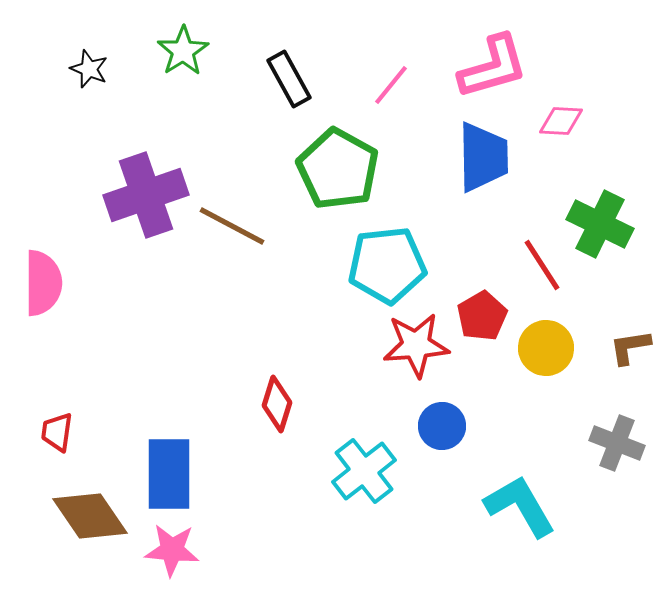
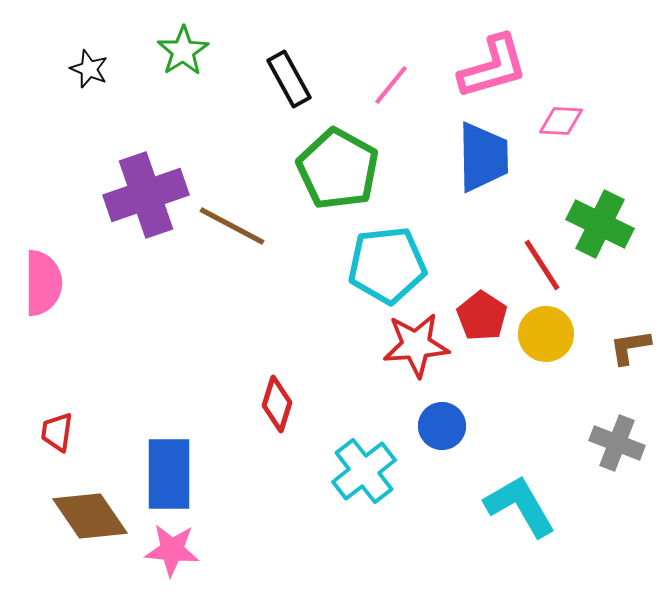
red pentagon: rotated 9 degrees counterclockwise
yellow circle: moved 14 px up
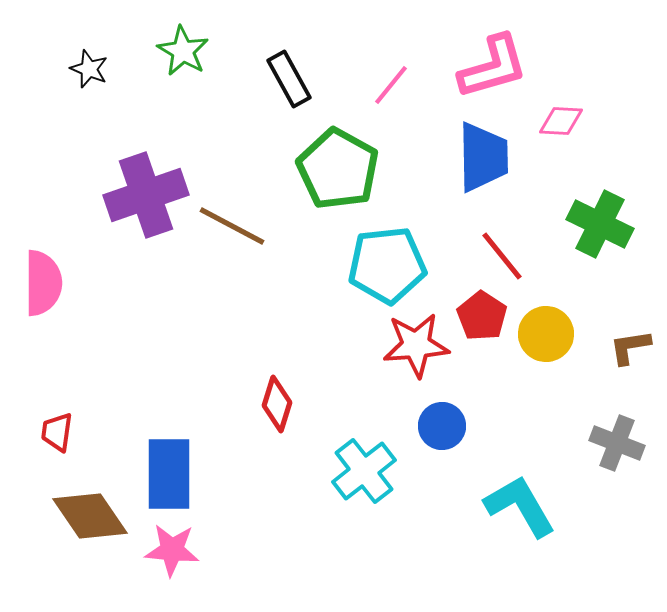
green star: rotated 9 degrees counterclockwise
red line: moved 40 px left, 9 px up; rotated 6 degrees counterclockwise
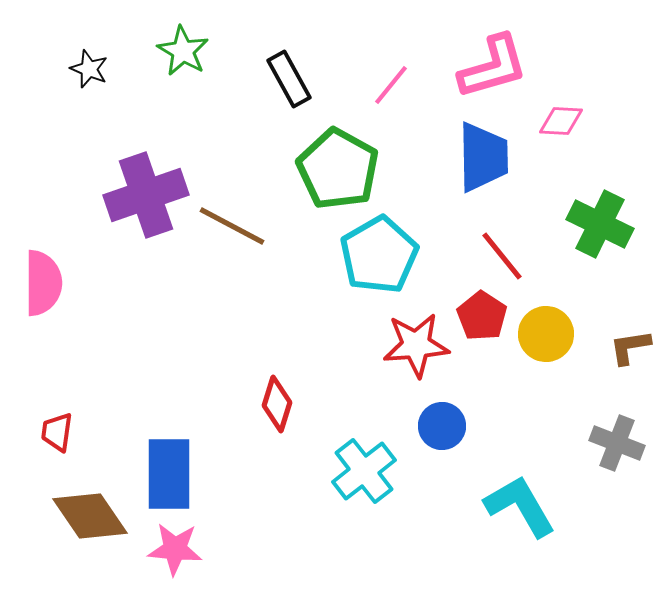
cyan pentagon: moved 8 px left, 10 px up; rotated 24 degrees counterclockwise
pink star: moved 3 px right, 1 px up
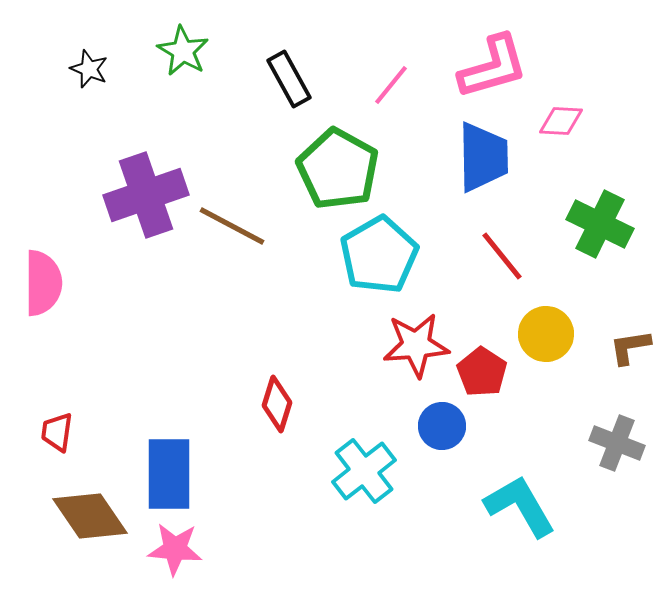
red pentagon: moved 56 px down
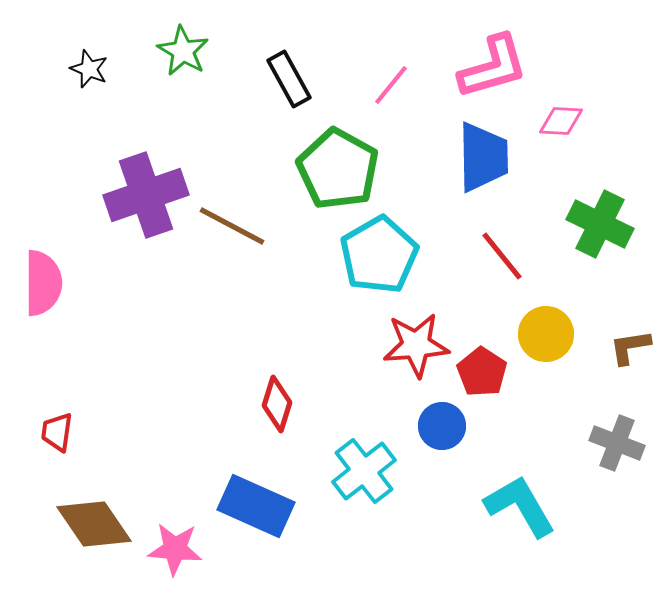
blue rectangle: moved 87 px right, 32 px down; rotated 66 degrees counterclockwise
brown diamond: moved 4 px right, 8 px down
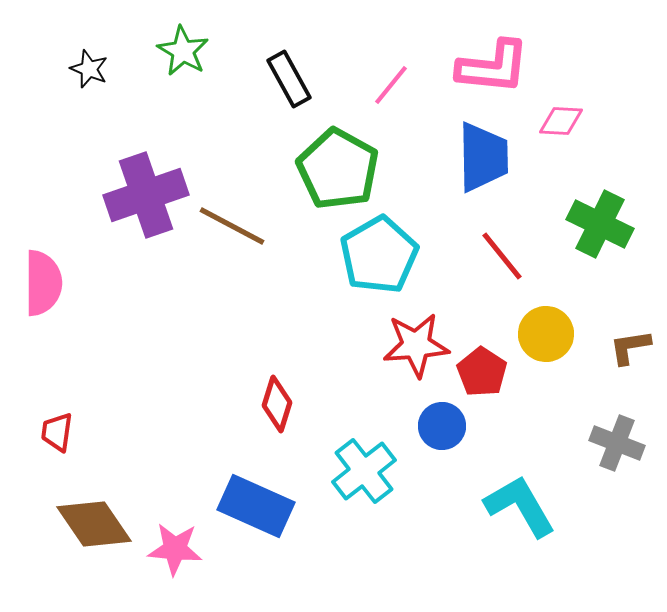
pink L-shape: rotated 22 degrees clockwise
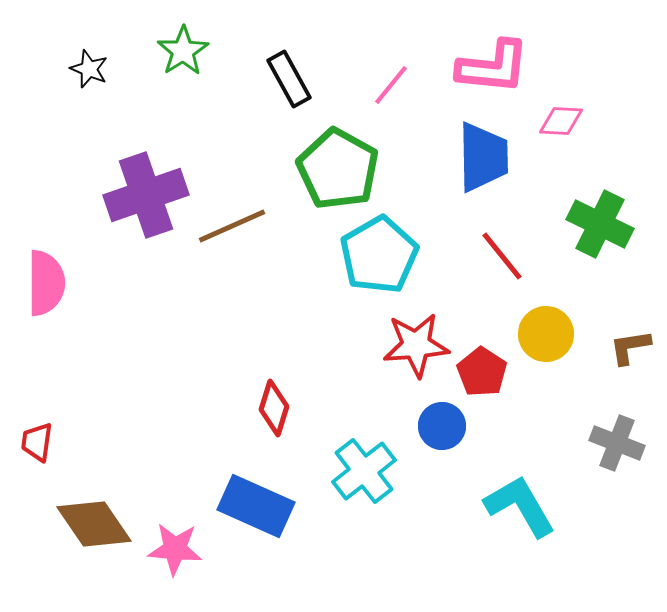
green star: rotated 9 degrees clockwise
brown line: rotated 52 degrees counterclockwise
pink semicircle: moved 3 px right
red diamond: moved 3 px left, 4 px down
red trapezoid: moved 20 px left, 10 px down
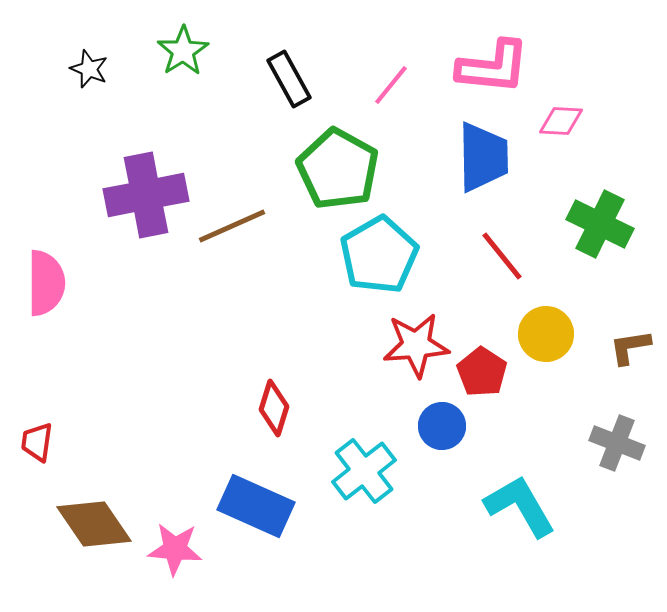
purple cross: rotated 8 degrees clockwise
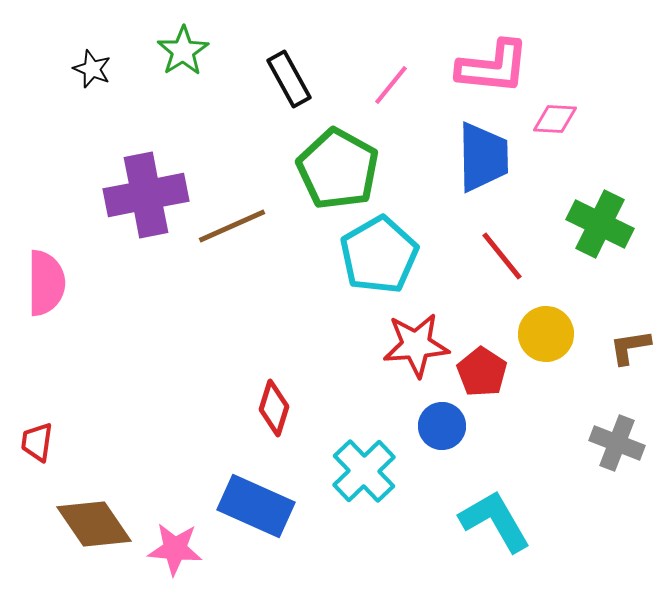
black star: moved 3 px right
pink diamond: moved 6 px left, 2 px up
cyan cross: rotated 6 degrees counterclockwise
cyan L-shape: moved 25 px left, 15 px down
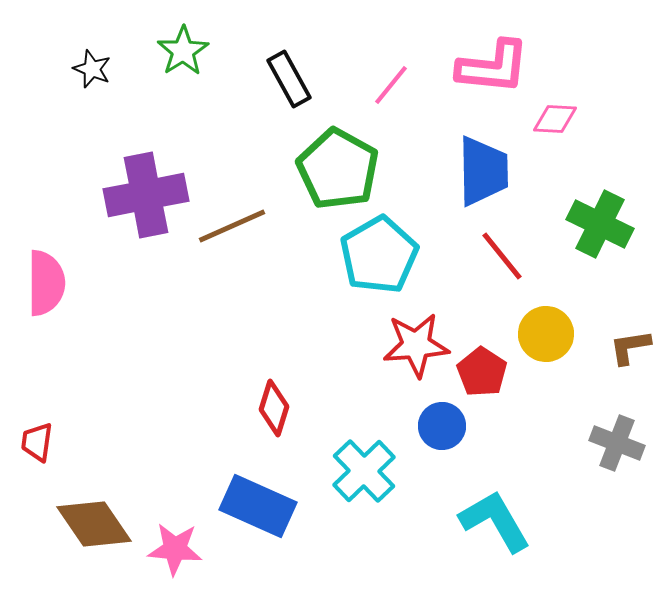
blue trapezoid: moved 14 px down
blue rectangle: moved 2 px right
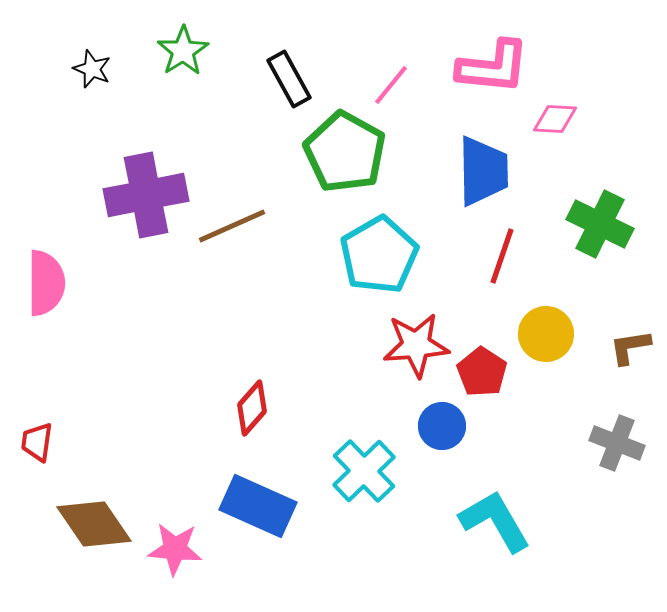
green pentagon: moved 7 px right, 17 px up
red line: rotated 58 degrees clockwise
red diamond: moved 22 px left; rotated 24 degrees clockwise
